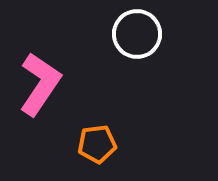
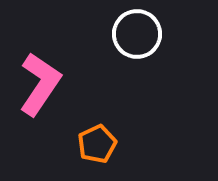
orange pentagon: rotated 18 degrees counterclockwise
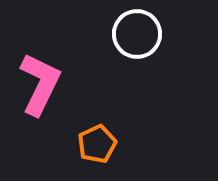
pink L-shape: rotated 8 degrees counterclockwise
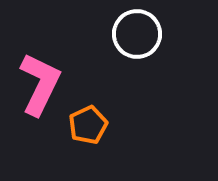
orange pentagon: moved 9 px left, 19 px up
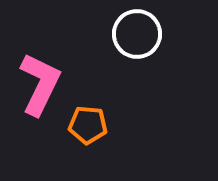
orange pentagon: rotated 30 degrees clockwise
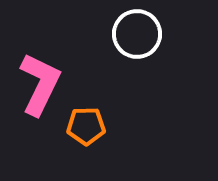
orange pentagon: moved 2 px left, 1 px down; rotated 6 degrees counterclockwise
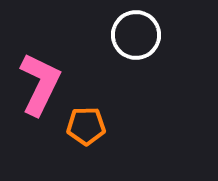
white circle: moved 1 px left, 1 px down
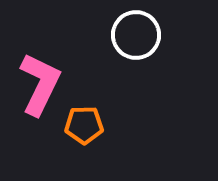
orange pentagon: moved 2 px left, 1 px up
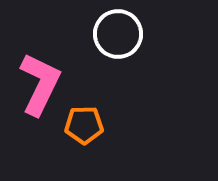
white circle: moved 18 px left, 1 px up
